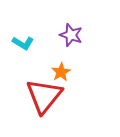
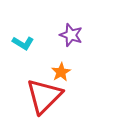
red triangle: rotated 6 degrees clockwise
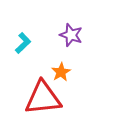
cyan L-shape: rotated 75 degrees counterclockwise
red triangle: moved 1 px left, 2 px down; rotated 39 degrees clockwise
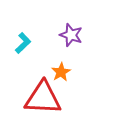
red triangle: rotated 9 degrees clockwise
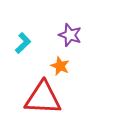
purple star: moved 1 px left
orange star: moved 1 px left, 6 px up; rotated 18 degrees counterclockwise
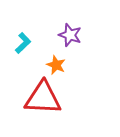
orange star: moved 4 px left, 1 px up
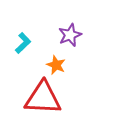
purple star: rotated 30 degrees clockwise
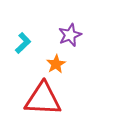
orange star: moved 1 px up; rotated 18 degrees clockwise
red triangle: moved 1 px down
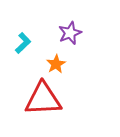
purple star: moved 2 px up
red triangle: rotated 6 degrees counterclockwise
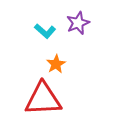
purple star: moved 8 px right, 10 px up
cyan L-shape: moved 22 px right, 12 px up; rotated 85 degrees clockwise
